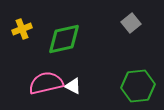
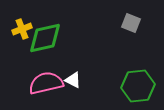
gray square: rotated 30 degrees counterclockwise
green diamond: moved 19 px left, 1 px up
white triangle: moved 6 px up
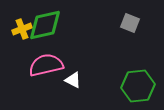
gray square: moved 1 px left
green diamond: moved 13 px up
pink semicircle: moved 18 px up
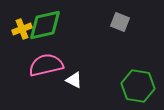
gray square: moved 10 px left, 1 px up
white triangle: moved 1 px right
green hexagon: rotated 16 degrees clockwise
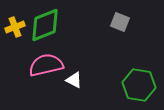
green diamond: rotated 9 degrees counterclockwise
yellow cross: moved 7 px left, 2 px up
green hexagon: moved 1 px right, 1 px up
